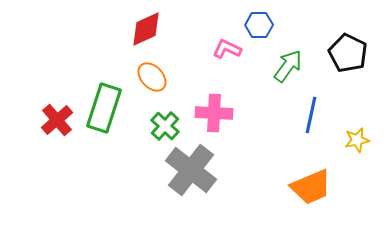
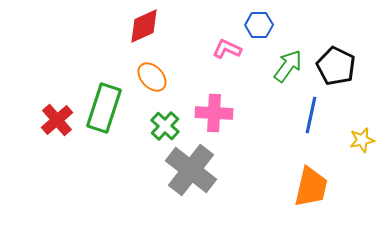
red diamond: moved 2 px left, 3 px up
black pentagon: moved 12 px left, 13 px down
yellow star: moved 5 px right
orange trapezoid: rotated 54 degrees counterclockwise
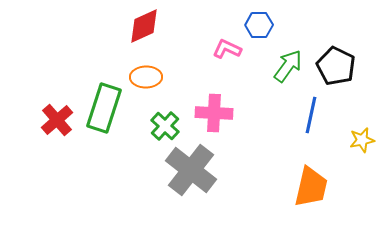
orange ellipse: moved 6 px left; rotated 48 degrees counterclockwise
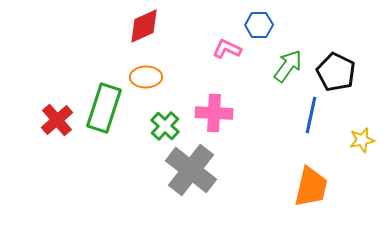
black pentagon: moved 6 px down
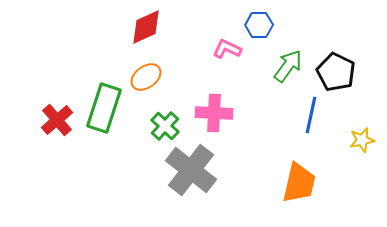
red diamond: moved 2 px right, 1 px down
orange ellipse: rotated 36 degrees counterclockwise
orange trapezoid: moved 12 px left, 4 px up
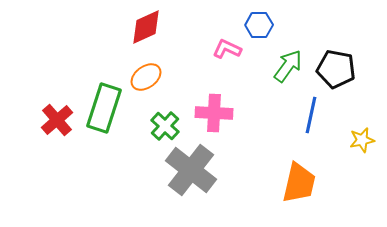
black pentagon: moved 3 px up; rotated 15 degrees counterclockwise
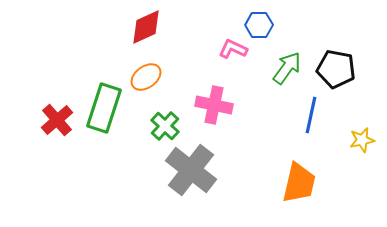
pink L-shape: moved 6 px right
green arrow: moved 1 px left, 2 px down
pink cross: moved 8 px up; rotated 9 degrees clockwise
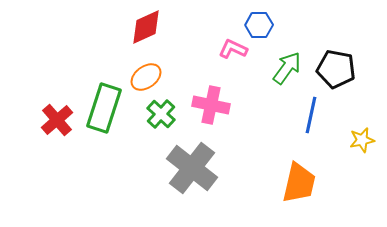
pink cross: moved 3 px left
green cross: moved 4 px left, 12 px up
gray cross: moved 1 px right, 2 px up
